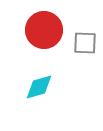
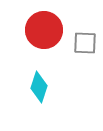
cyan diamond: rotated 56 degrees counterclockwise
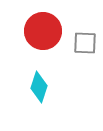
red circle: moved 1 px left, 1 px down
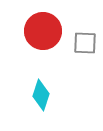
cyan diamond: moved 2 px right, 8 px down
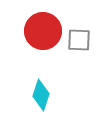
gray square: moved 6 px left, 3 px up
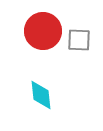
cyan diamond: rotated 24 degrees counterclockwise
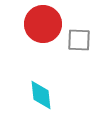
red circle: moved 7 px up
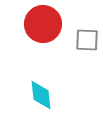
gray square: moved 8 px right
